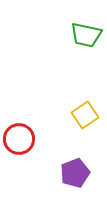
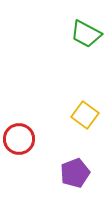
green trapezoid: moved 1 px up; rotated 16 degrees clockwise
yellow square: rotated 20 degrees counterclockwise
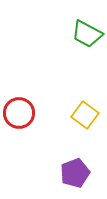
green trapezoid: moved 1 px right
red circle: moved 26 px up
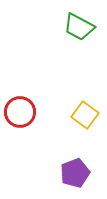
green trapezoid: moved 8 px left, 7 px up
red circle: moved 1 px right, 1 px up
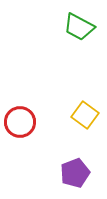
red circle: moved 10 px down
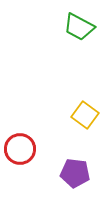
red circle: moved 27 px down
purple pentagon: rotated 28 degrees clockwise
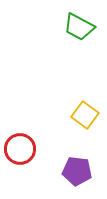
purple pentagon: moved 2 px right, 2 px up
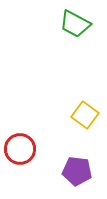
green trapezoid: moved 4 px left, 3 px up
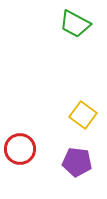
yellow square: moved 2 px left
purple pentagon: moved 9 px up
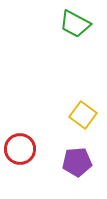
purple pentagon: rotated 12 degrees counterclockwise
